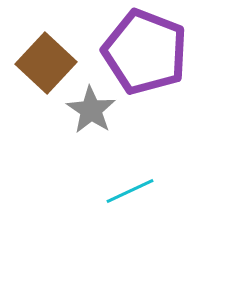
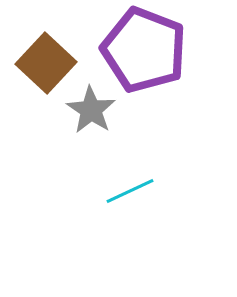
purple pentagon: moved 1 px left, 2 px up
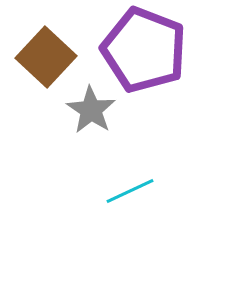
brown square: moved 6 px up
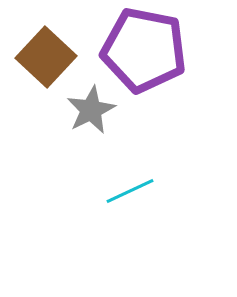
purple pentagon: rotated 10 degrees counterclockwise
gray star: rotated 12 degrees clockwise
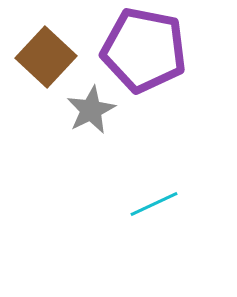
cyan line: moved 24 px right, 13 px down
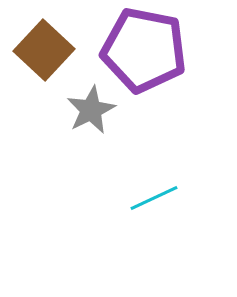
brown square: moved 2 px left, 7 px up
cyan line: moved 6 px up
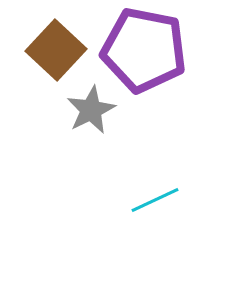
brown square: moved 12 px right
cyan line: moved 1 px right, 2 px down
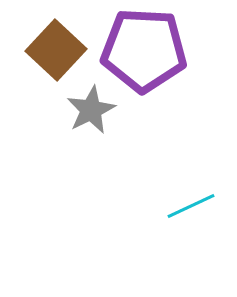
purple pentagon: rotated 8 degrees counterclockwise
cyan line: moved 36 px right, 6 px down
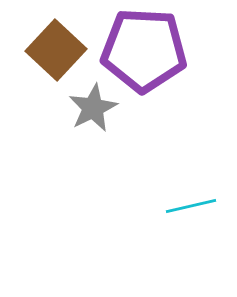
gray star: moved 2 px right, 2 px up
cyan line: rotated 12 degrees clockwise
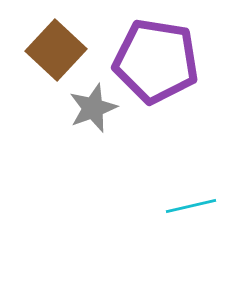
purple pentagon: moved 12 px right, 11 px down; rotated 6 degrees clockwise
gray star: rotated 6 degrees clockwise
